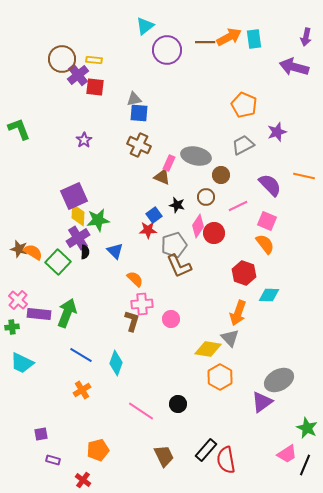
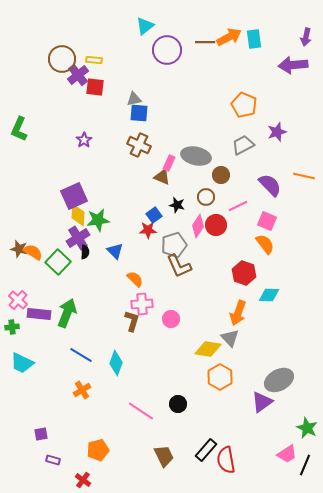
purple arrow at (294, 67): moved 1 px left, 2 px up; rotated 20 degrees counterclockwise
green L-shape at (19, 129): rotated 135 degrees counterclockwise
red circle at (214, 233): moved 2 px right, 8 px up
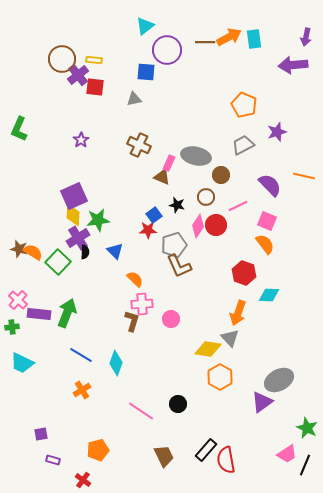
blue square at (139, 113): moved 7 px right, 41 px up
purple star at (84, 140): moved 3 px left
yellow diamond at (78, 215): moved 5 px left
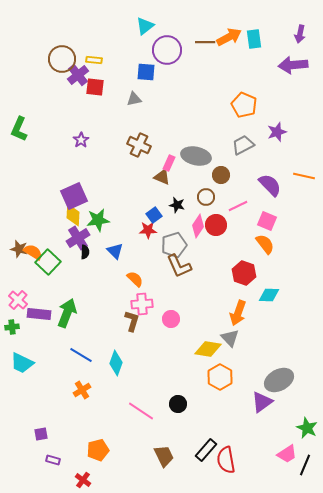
purple arrow at (306, 37): moved 6 px left, 3 px up
green square at (58, 262): moved 10 px left
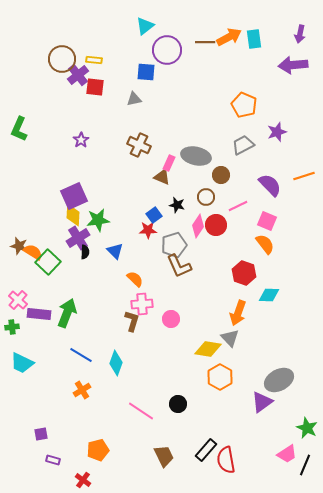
orange line at (304, 176): rotated 30 degrees counterclockwise
brown star at (19, 249): moved 3 px up
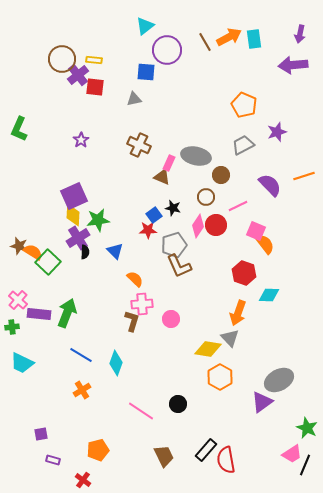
brown line at (205, 42): rotated 60 degrees clockwise
black star at (177, 205): moved 4 px left, 3 px down
pink square at (267, 221): moved 11 px left, 10 px down
pink trapezoid at (287, 454): moved 5 px right
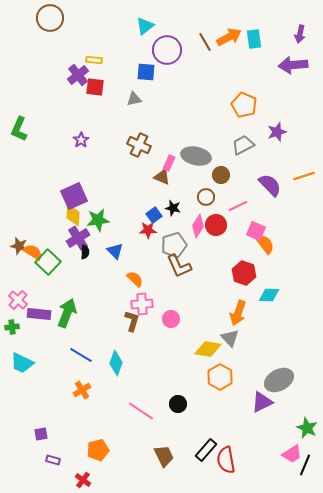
brown circle at (62, 59): moved 12 px left, 41 px up
purple triangle at (262, 402): rotated 10 degrees clockwise
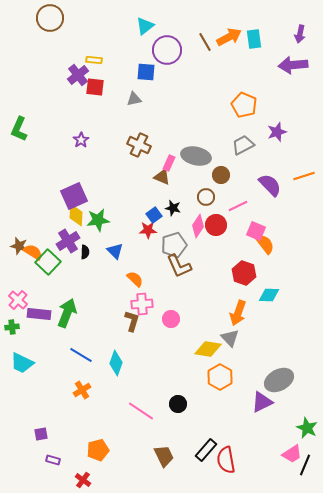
yellow diamond at (73, 215): moved 3 px right
purple cross at (78, 238): moved 10 px left, 3 px down
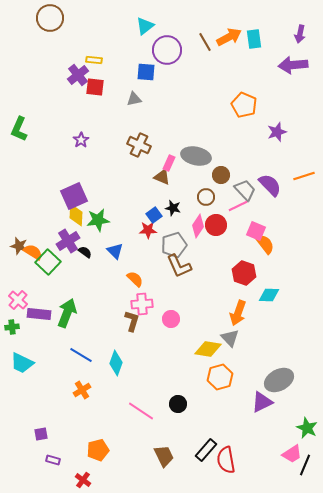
gray trapezoid at (243, 145): moved 2 px right, 45 px down; rotated 75 degrees clockwise
black semicircle at (85, 252): rotated 56 degrees counterclockwise
orange hexagon at (220, 377): rotated 15 degrees clockwise
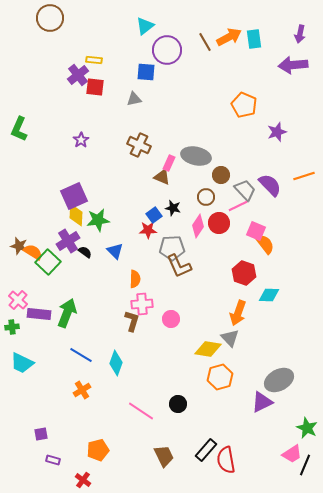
red circle at (216, 225): moved 3 px right, 2 px up
gray pentagon at (174, 245): moved 2 px left, 3 px down; rotated 15 degrees clockwise
orange semicircle at (135, 279): rotated 48 degrees clockwise
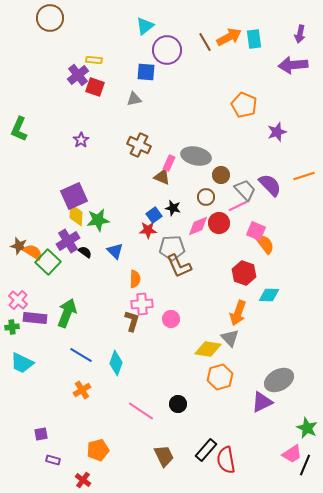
red square at (95, 87): rotated 12 degrees clockwise
pink diamond at (198, 226): rotated 35 degrees clockwise
purple rectangle at (39, 314): moved 4 px left, 4 px down
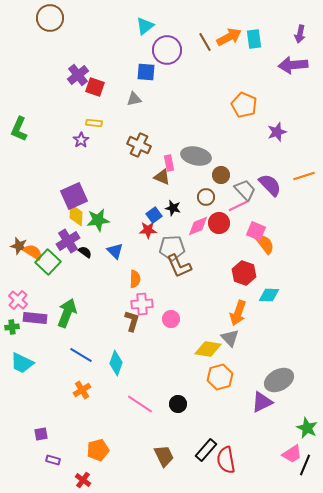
yellow rectangle at (94, 60): moved 63 px down
pink rectangle at (169, 163): rotated 35 degrees counterclockwise
pink line at (141, 411): moved 1 px left, 7 px up
